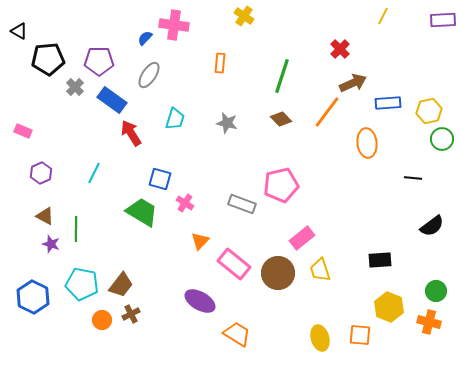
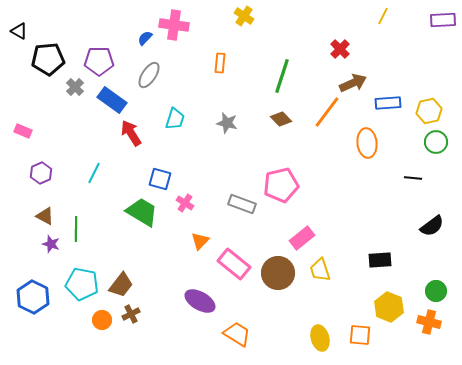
green circle at (442, 139): moved 6 px left, 3 px down
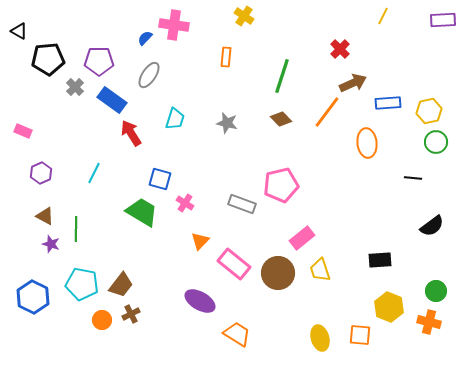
orange rectangle at (220, 63): moved 6 px right, 6 px up
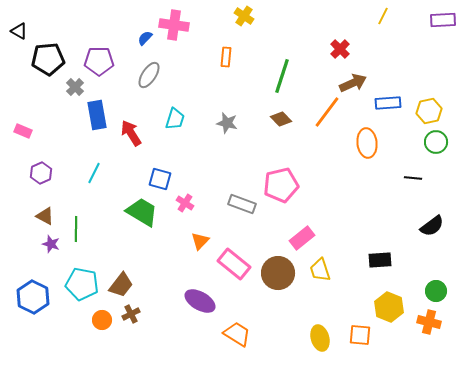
blue rectangle at (112, 100): moved 15 px left, 15 px down; rotated 44 degrees clockwise
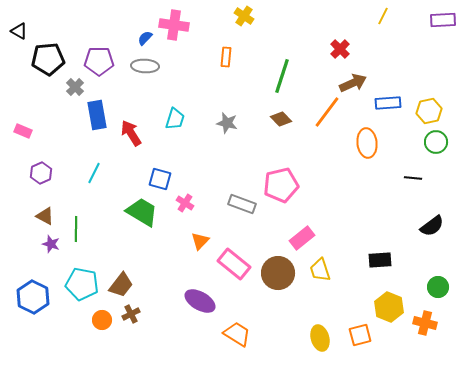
gray ellipse at (149, 75): moved 4 px left, 9 px up; rotated 60 degrees clockwise
green circle at (436, 291): moved 2 px right, 4 px up
orange cross at (429, 322): moved 4 px left, 1 px down
orange square at (360, 335): rotated 20 degrees counterclockwise
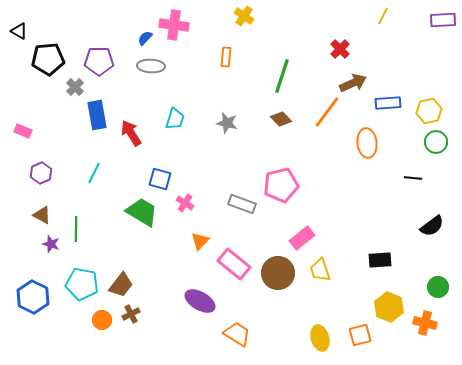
gray ellipse at (145, 66): moved 6 px right
brown triangle at (45, 216): moved 3 px left, 1 px up
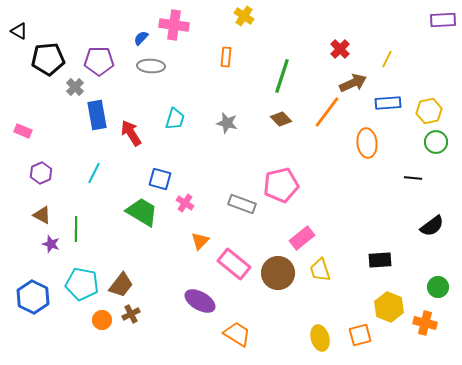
yellow line at (383, 16): moved 4 px right, 43 px down
blue semicircle at (145, 38): moved 4 px left
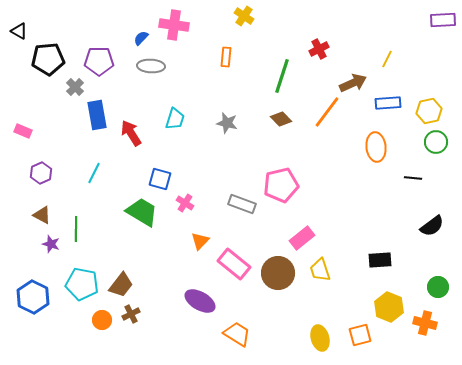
red cross at (340, 49): moved 21 px left; rotated 18 degrees clockwise
orange ellipse at (367, 143): moved 9 px right, 4 px down
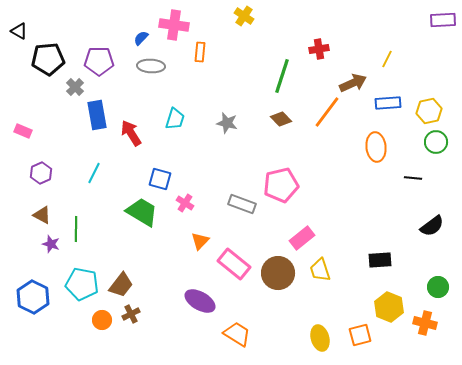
red cross at (319, 49): rotated 18 degrees clockwise
orange rectangle at (226, 57): moved 26 px left, 5 px up
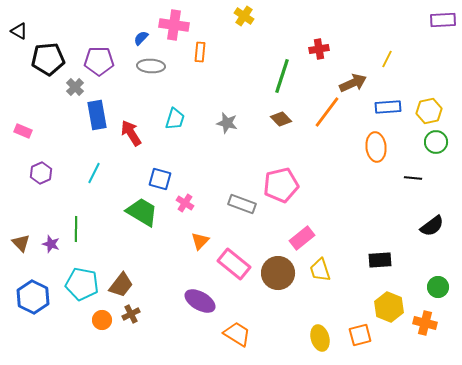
blue rectangle at (388, 103): moved 4 px down
brown triangle at (42, 215): moved 21 px left, 28 px down; rotated 18 degrees clockwise
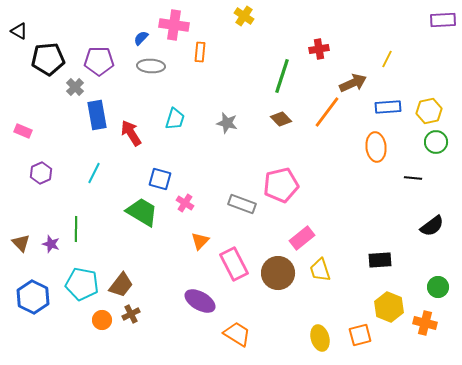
pink rectangle at (234, 264): rotated 24 degrees clockwise
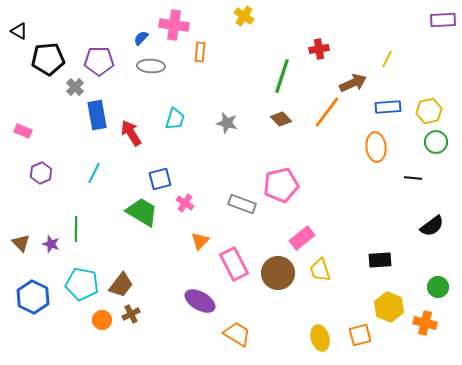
blue square at (160, 179): rotated 30 degrees counterclockwise
